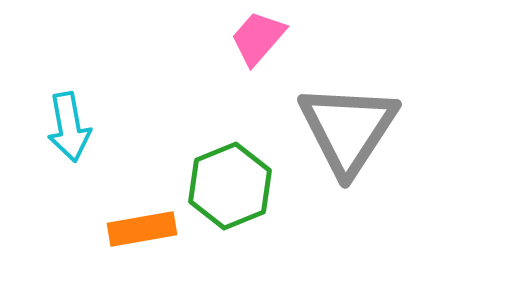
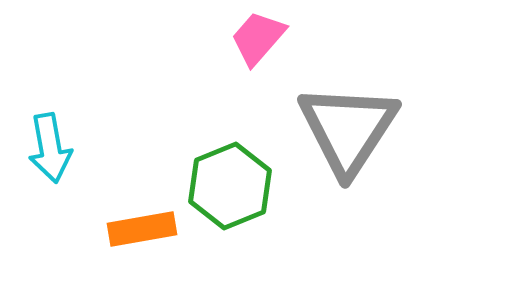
cyan arrow: moved 19 px left, 21 px down
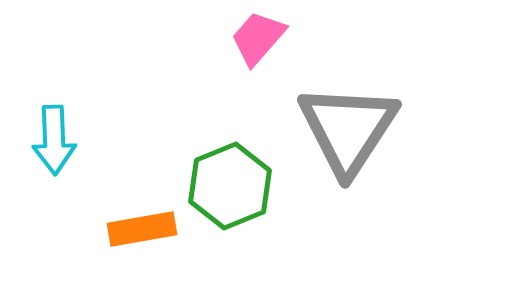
cyan arrow: moved 4 px right, 8 px up; rotated 8 degrees clockwise
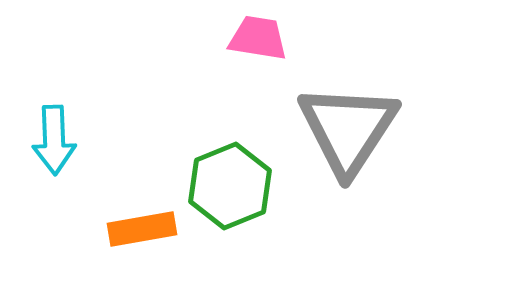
pink trapezoid: rotated 58 degrees clockwise
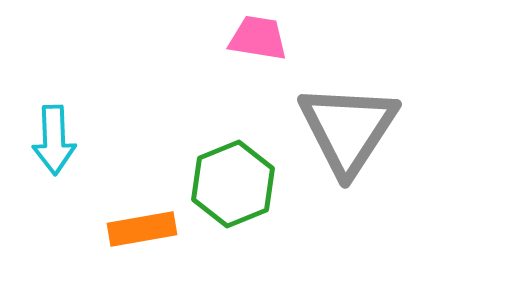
green hexagon: moved 3 px right, 2 px up
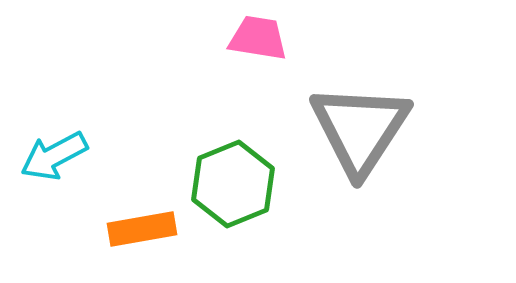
gray triangle: moved 12 px right
cyan arrow: moved 16 px down; rotated 64 degrees clockwise
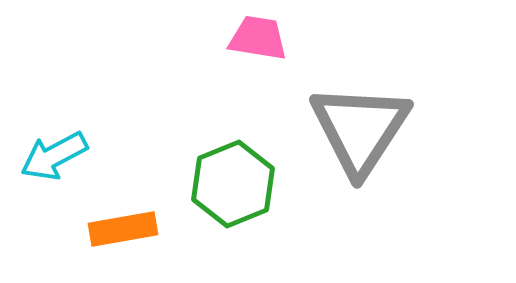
orange rectangle: moved 19 px left
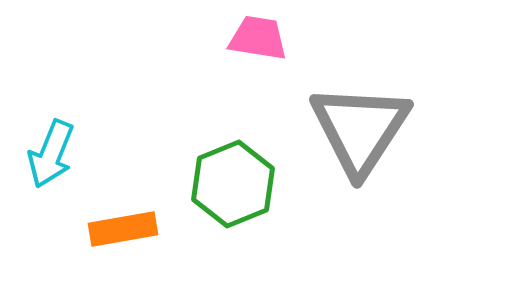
cyan arrow: moved 3 px left, 2 px up; rotated 40 degrees counterclockwise
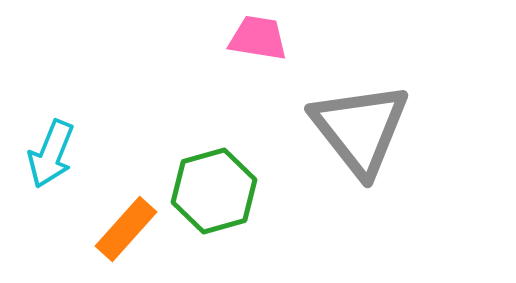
gray triangle: rotated 11 degrees counterclockwise
green hexagon: moved 19 px left, 7 px down; rotated 6 degrees clockwise
orange rectangle: moved 3 px right; rotated 38 degrees counterclockwise
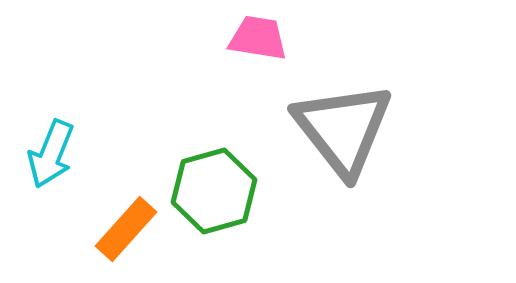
gray triangle: moved 17 px left
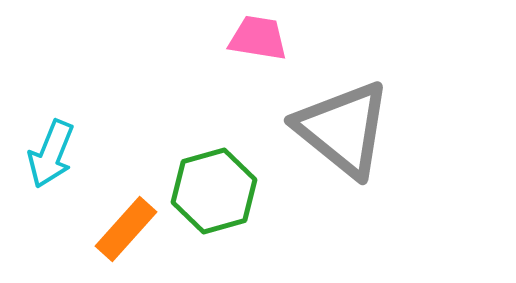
gray triangle: rotated 13 degrees counterclockwise
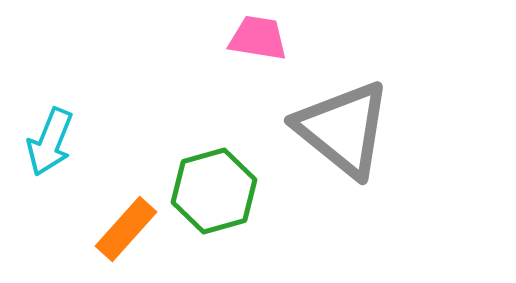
cyan arrow: moved 1 px left, 12 px up
